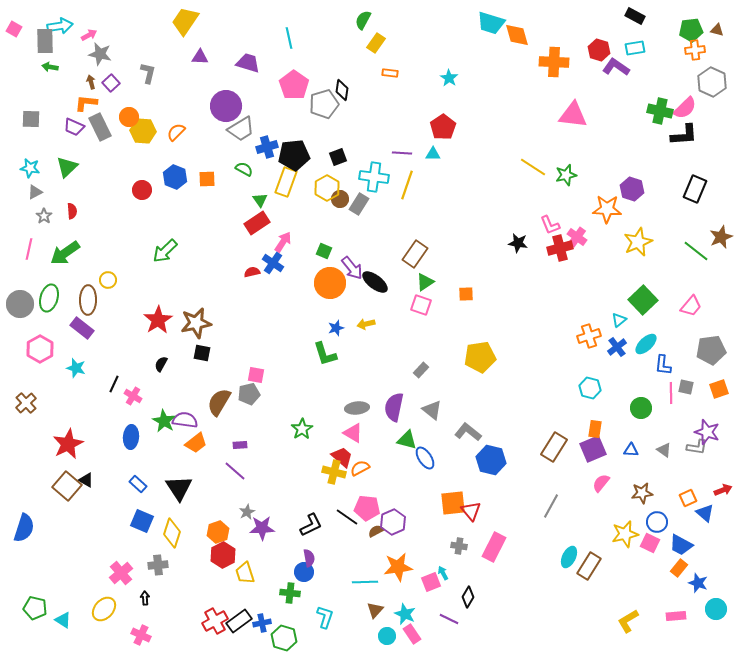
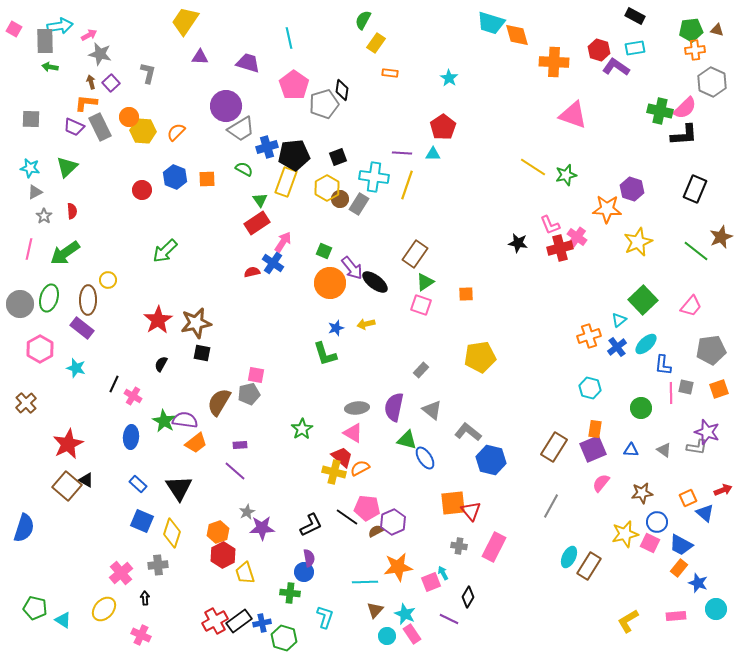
pink triangle at (573, 115): rotated 12 degrees clockwise
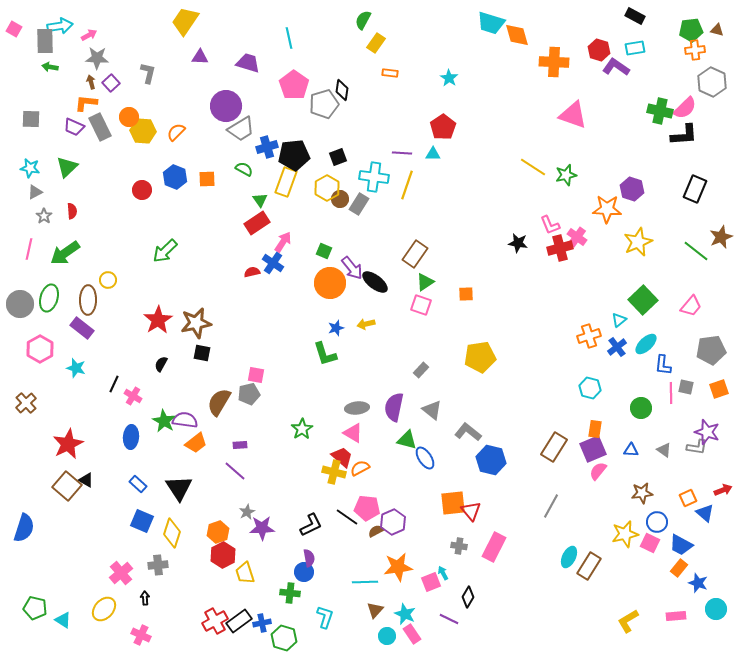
gray star at (100, 54): moved 3 px left, 4 px down; rotated 10 degrees counterclockwise
pink semicircle at (601, 483): moved 3 px left, 12 px up
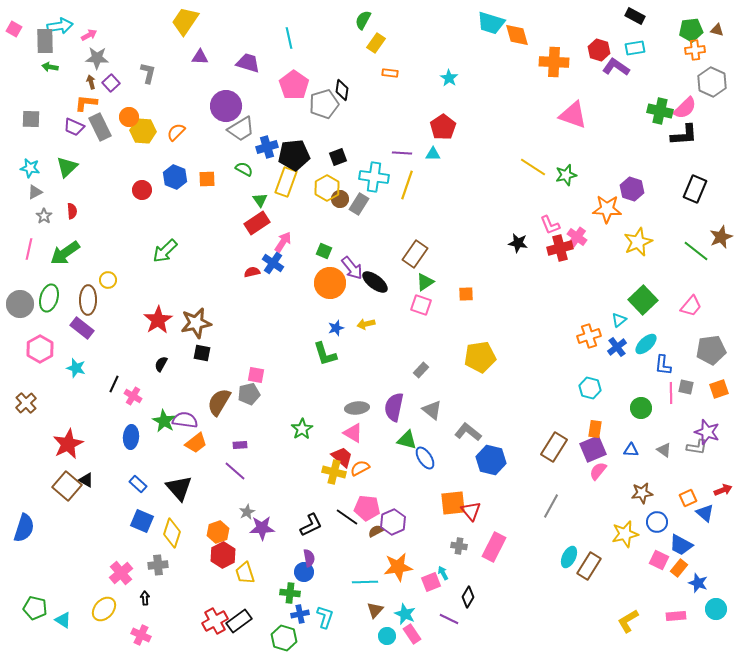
black triangle at (179, 488): rotated 8 degrees counterclockwise
pink square at (650, 543): moved 9 px right, 17 px down
blue cross at (262, 623): moved 38 px right, 9 px up
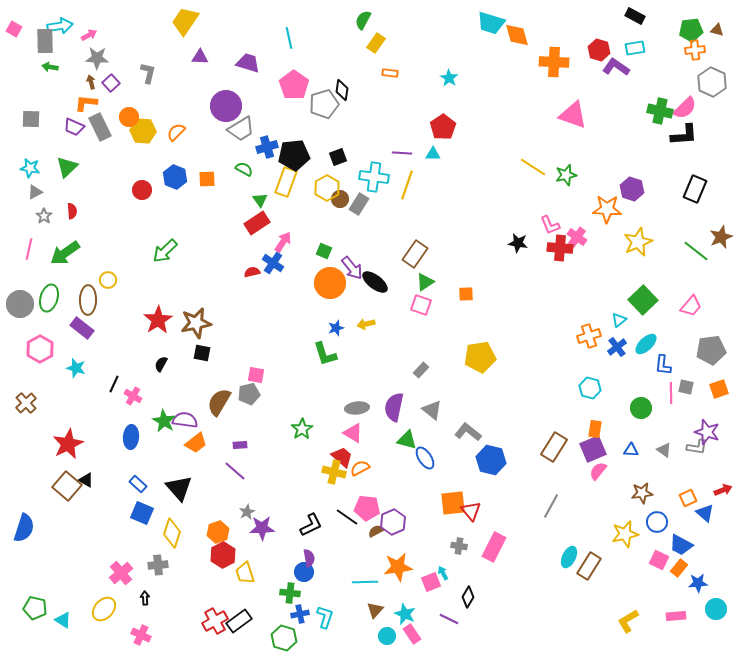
red cross at (560, 248): rotated 20 degrees clockwise
blue square at (142, 521): moved 8 px up
blue star at (698, 583): rotated 24 degrees counterclockwise
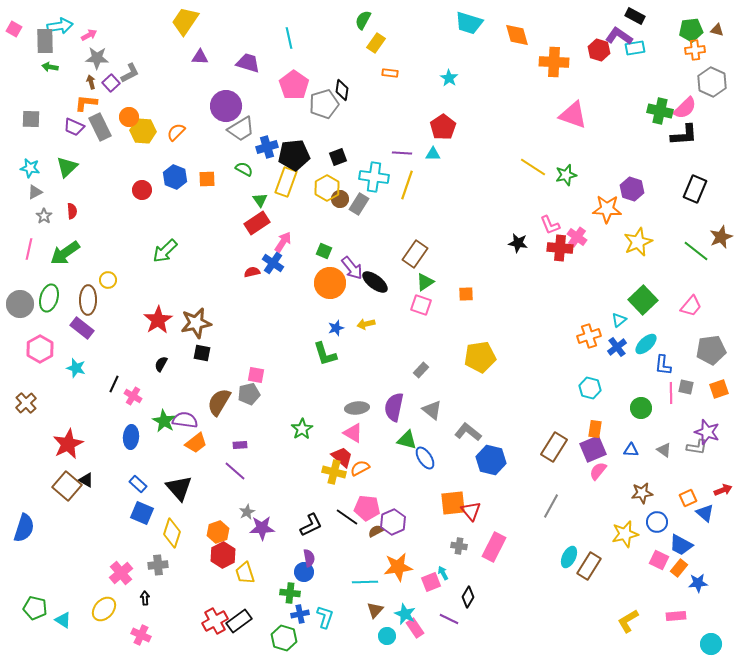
cyan trapezoid at (491, 23): moved 22 px left
purple L-shape at (616, 67): moved 3 px right, 31 px up
gray L-shape at (148, 73): moved 18 px left; rotated 50 degrees clockwise
cyan circle at (716, 609): moved 5 px left, 35 px down
pink rectangle at (412, 634): moved 3 px right, 6 px up
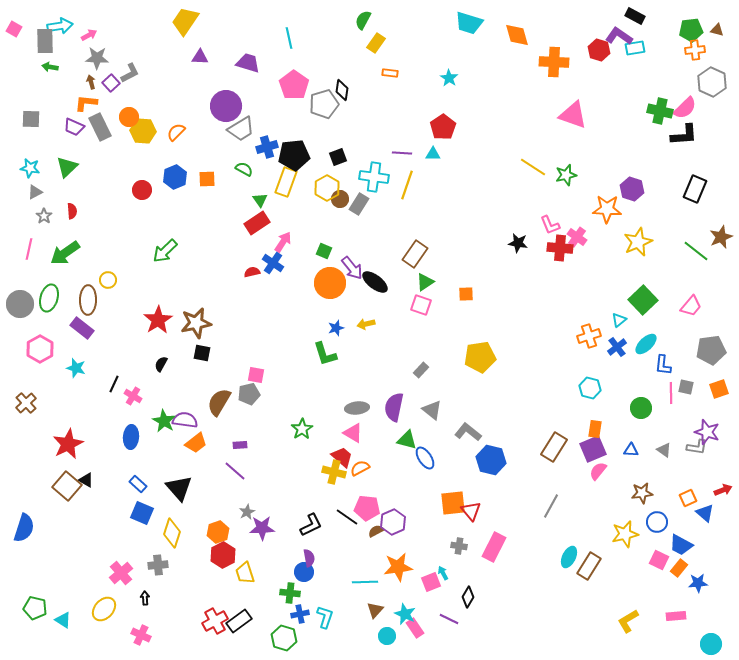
blue hexagon at (175, 177): rotated 15 degrees clockwise
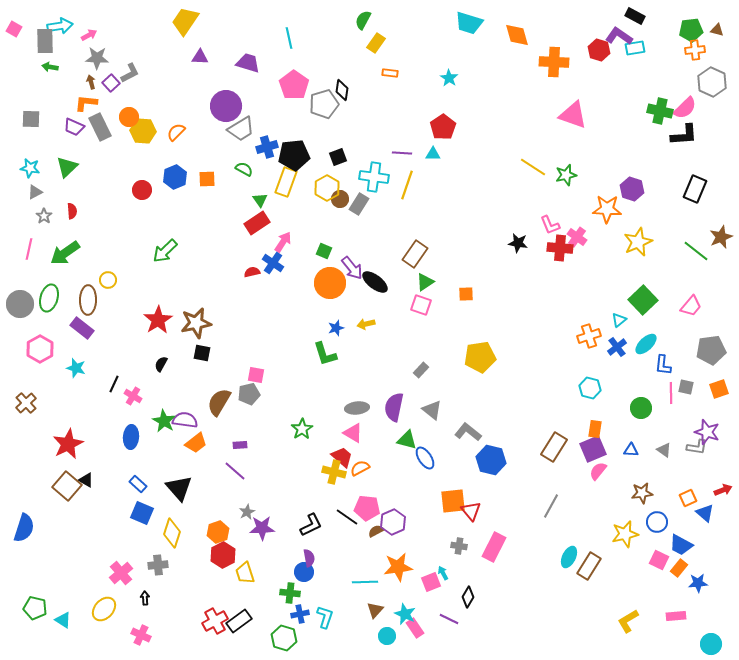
orange square at (453, 503): moved 2 px up
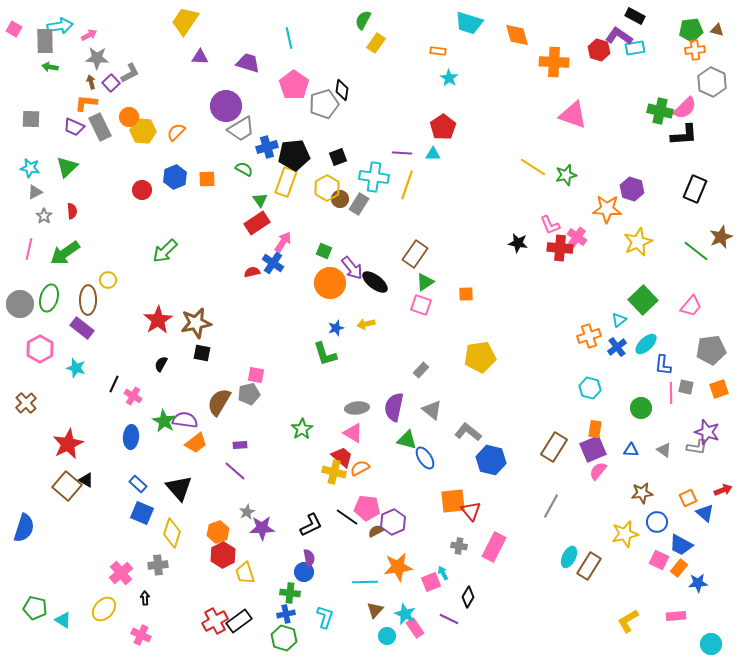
orange rectangle at (390, 73): moved 48 px right, 22 px up
blue cross at (300, 614): moved 14 px left
